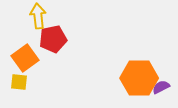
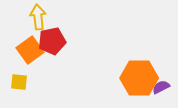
yellow arrow: moved 1 px down
red pentagon: moved 1 px left, 2 px down
orange square: moved 5 px right, 8 px up
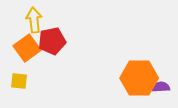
yellow arrow: moved 4 px left, 3 px down
orange square: moved 3 px left, 2 px up
yellow square: moved 1 px up
purple semicircle: rotated 24 degrees clockwise
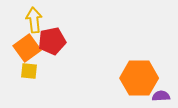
yellow square: moved 10 px right, 10 px up
purple semicircle: moved 9 px down
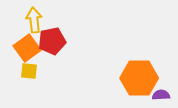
purple semicircle: moved 1 px up
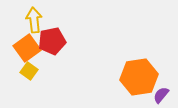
yellow square: rotated 30 degrees clockwise
orange hexagon: moved 1 px up; rotated 9 degrees counterclockwise
purple semicircle: rotated 48 degrees counterclockwise
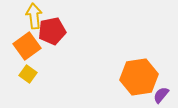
yellow arrow: moved 4 px up
red pentagon: moved 10 px up
orange square: moved 2 px up
yellow square: moved 1 px left, 3 px down
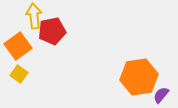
orange square: moved 9 px left
yellow square: moved 9 px left
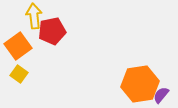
orange hexagon: moved 1 px right, 7 px down
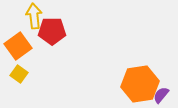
red pentagon: rotated 12 degrees clockwise
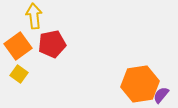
red pentagon: moved 13 px down; rotated 12 degrees counterclockwise
